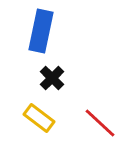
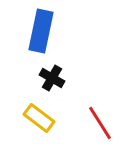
black cross: rotated 15 degrees counterclockwise
red line: rotated 15 degrees clockwise
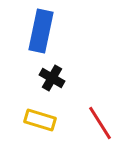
yellow rectangle: moved 1 px right, 2 px down; rotated 20 degrees counterclockwise
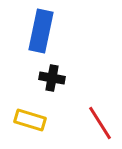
black cross: rotated 20 degrees counterclockwise
yellow rectangle: moved 10 px left
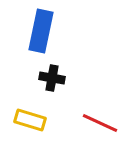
red line: rotated 33 degrees counterclockwise
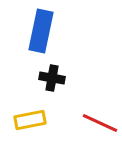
yellow rectangle: rotated 28 degrees counterclockwise
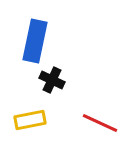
blue rectangle: moved 6 px left, 10 px down
black cross: moved 2 px down; rotated 15 degrees clockwise
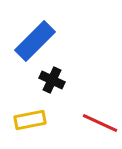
blue rectangle: rotated 33 degrees clockwise
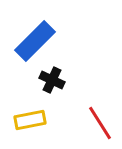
red line: rotated 33 degrees clockwise
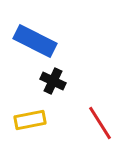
blue rectangle: rotated 72 degrees clockwise
black cross: moved 1 px right, 1 px down
